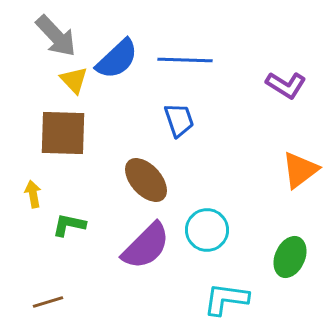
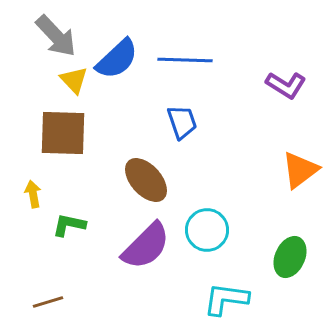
blue trapezoid: moved 3 px right, 2 px down
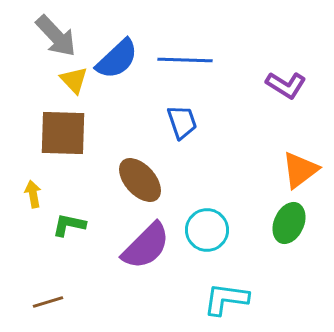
brown ellipse: moved 6 px left
green ellipse: moved 1 px left, 34 px up
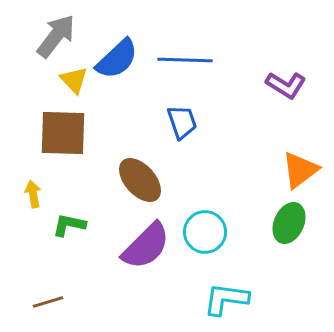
gray arrow: rotated 99 degrees counterclockwise
cyan circle: moved 2 px left, 2 px down
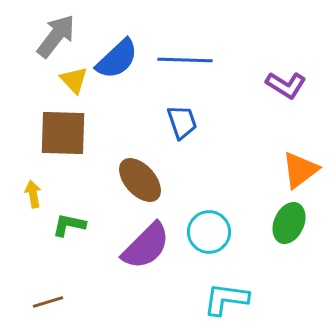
cyan circle: moved 4 px right
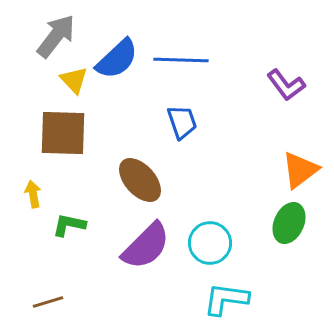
blue line: moved 4 px left
purple L-shape: rotated 21 degrees clockwise
cyan circle: moved 1 px right, 11 px down
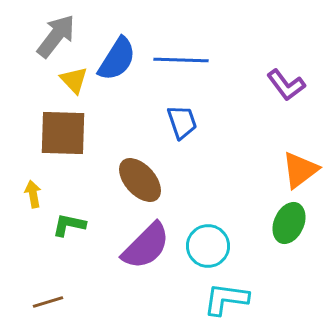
blue semicircle: rotated 15 degrees counterclockwise
cyan circle: moved 2 px left, 3 px down
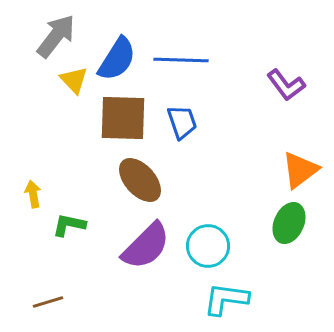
brown square: moved 60 px right, 15 px up
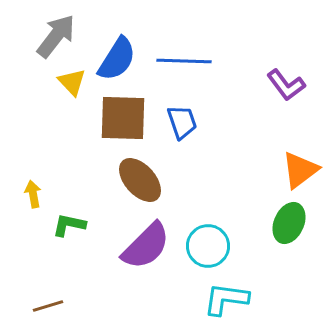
blue line: moved 3 px right, 1 px down
yellow triangle: moved 2 px left, 2 px down
brown line: moved 4 px down
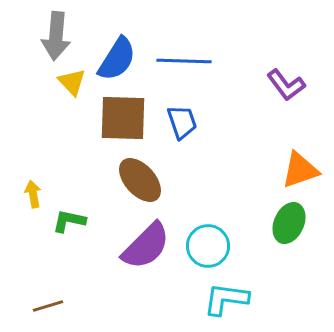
gray arrow: rotated 147 degrees clockwise
orange triangle: rotated 18 degrees clockwise
green L-shape: moved 4 px up
